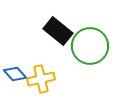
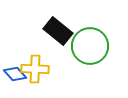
yellow cross: moved 6 px left, 10 px up; rotated 16 degrees clockwise
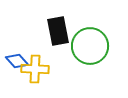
black rectangle: rotated 40 degrees clockwise
blue diamond: moved 2 px right, 13 px up
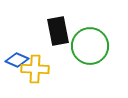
blue diamond: moved 1 px up; rotated 25 degrees counterclockwise
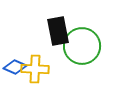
green circle: moved 8 px left
blue diamond: moved 2 px left, 7 px down
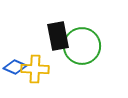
black rectangle: moved 5 px down
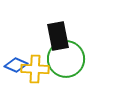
green circle: moved 16 px left, 13 px down
blue diamond: moved 1 px right, 2 px up
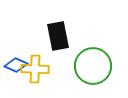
green circle: moved 27 px right, 7 px down
